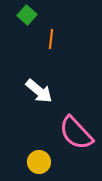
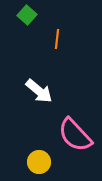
orange line: moved 6 px right
pink semicircle: moved 1 px left, 2 px down
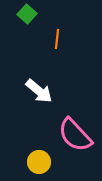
green square: moved 1 px up
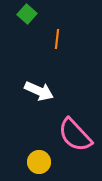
white arrow: rotated 16 degrees counterclockwise
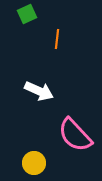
green square: rotated 24 degrees clockwise
yellow circle: moved 5 px left, 1 px down
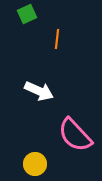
yellow circle: moved 1 px right, 1 px down
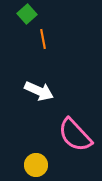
green square: rotated 18 degrees counterclockwise
orange line: moved 14 px left; rotated 18 degrees counterclockwise
yellow circle: moved 1 px right, 1 px down
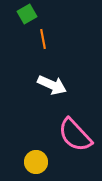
green square: rotated 12 degrees clockwise
white arrow: moved 13 px right, 6 px up
yellow circle: moved 3 px up
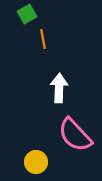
white arrow: moved 7 px right, 3 px down; rotated 112 degrees counterclockwise
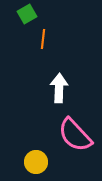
orange line: rotated 18 degrees clockwise
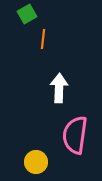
pink semicircle: rotated 51 degrees clockwise
